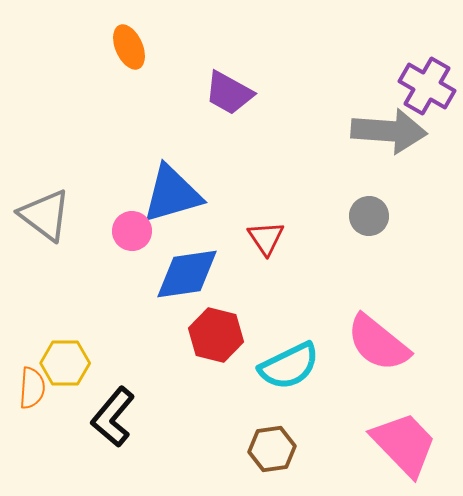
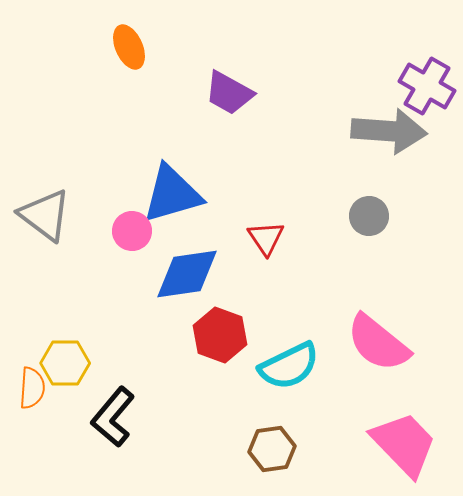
red hexagon: moved 4 px right; rotated 6 degrees clockwise
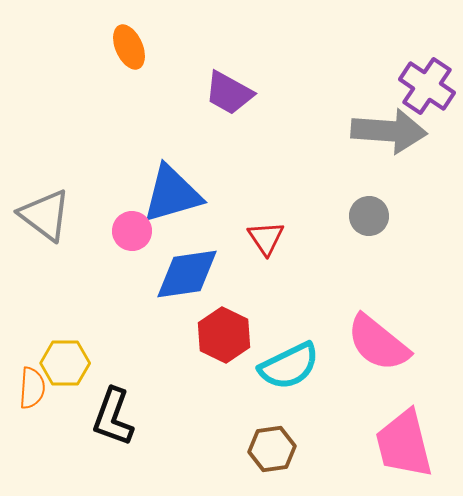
purple cross: rotated 4 degrees clockwise
red hexagon: moved 4 px right; rotated 6 degrees clockwise
black L-shape: rotated 20 degrees counterclockwise
pink trapezoid: rotated 150 degrees counterclockwise
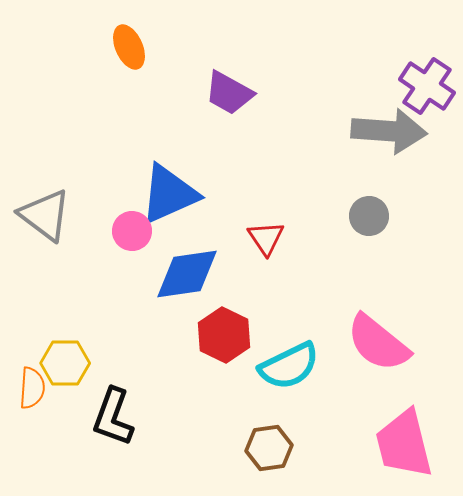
blue triangle: moved 3 px left; rotated 8 degrees counterclockwise
brown hexagon: moved 3 px left, 1 px up
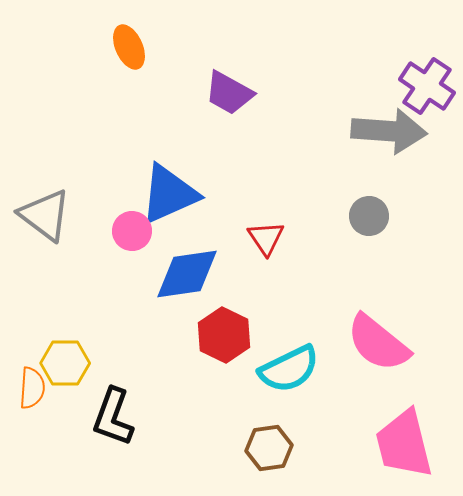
cyan semicircle: moved 3 px down
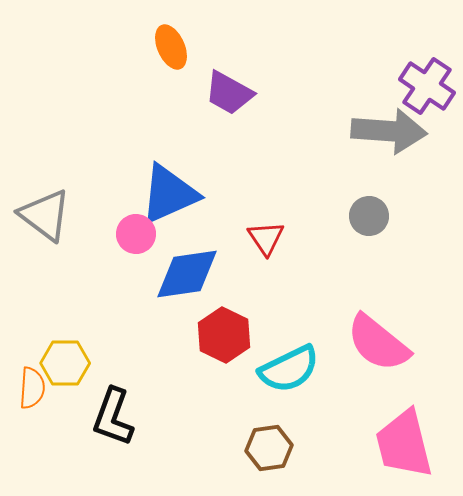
orange ellipse: moved 42 px right
pink circle: moved 4 px right, 3 px down
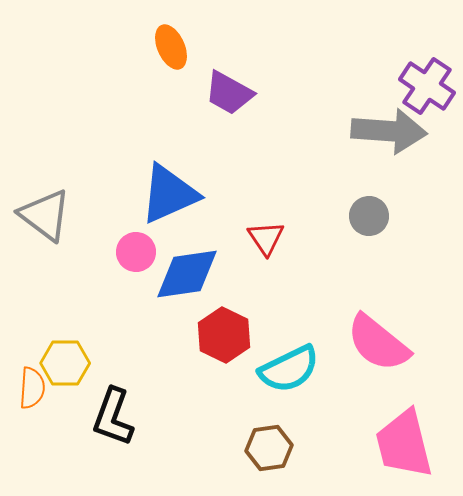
pink circle: moved 18 px down
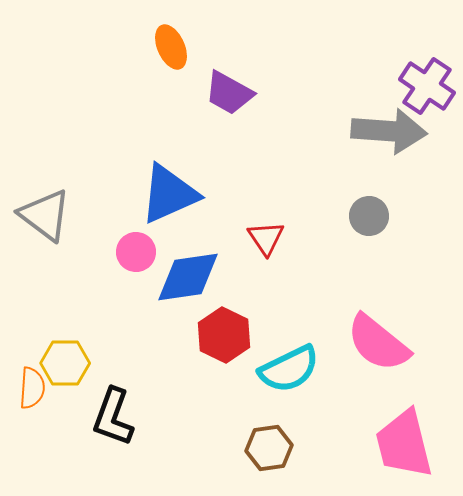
blue diamond: moved 1 px right, 3 px down
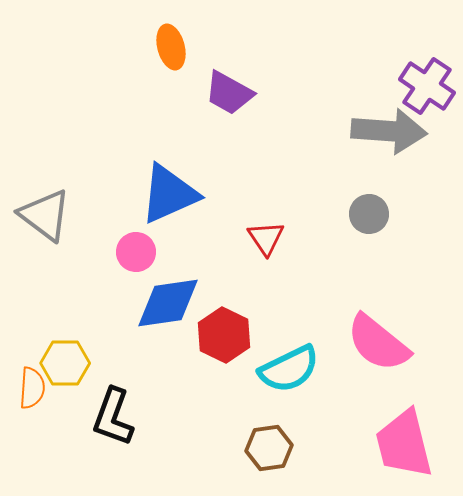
orange ellipse: rotated 9 degrees clockwise
gray circle: moved 2 px up
blue diamond: moved 20 px left, 26 px down
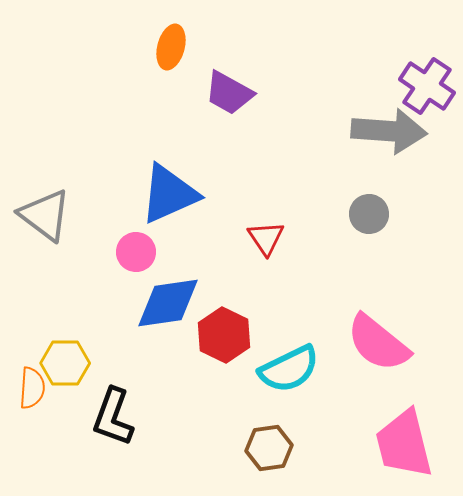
orange ellipse: rotated 30 degrees clockwise
